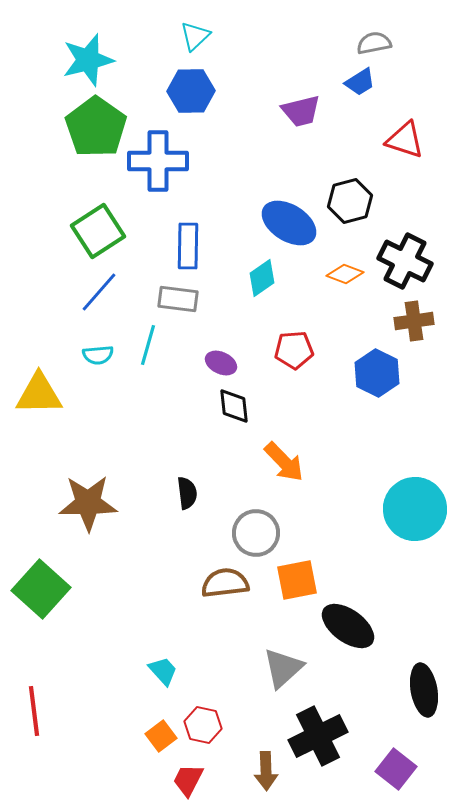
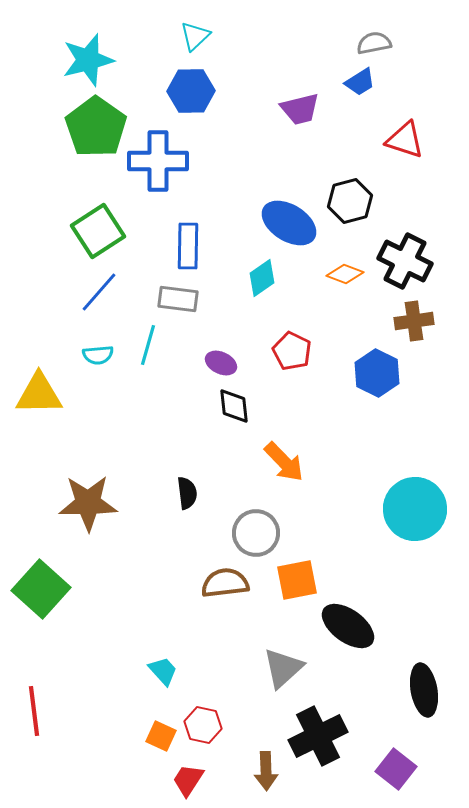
purple trapezoid at (301, 111): moved 1 px left, 2 px up
red pentagon at (294, 350): moved 2 px left, 1 px down; rotated 30 degrees clockwise
orange square at (161, 736): rotated 28 degrees counterclockwise
red trapezoid at (188, 780): rotated 6 degrees clockwise
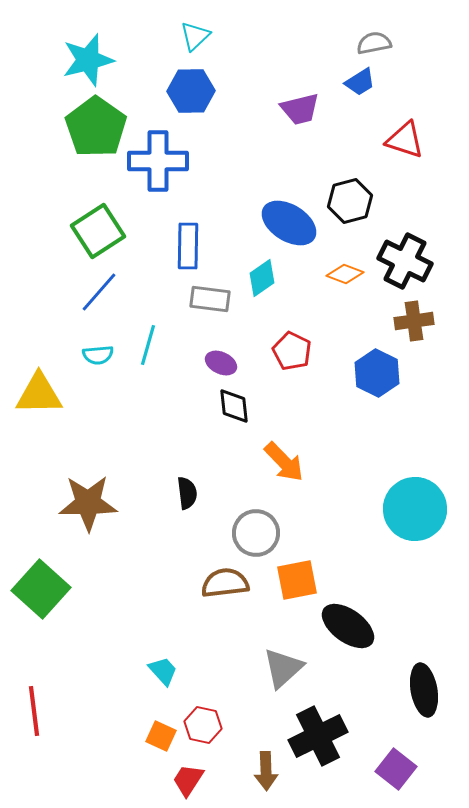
gray rectangle at (178, 299): moved 32 px right
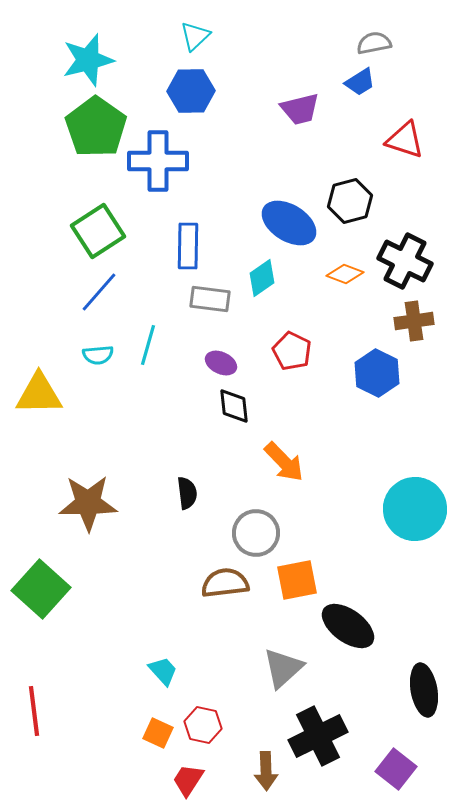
orange square at (161, 736): moved 3 px left, 3 px up
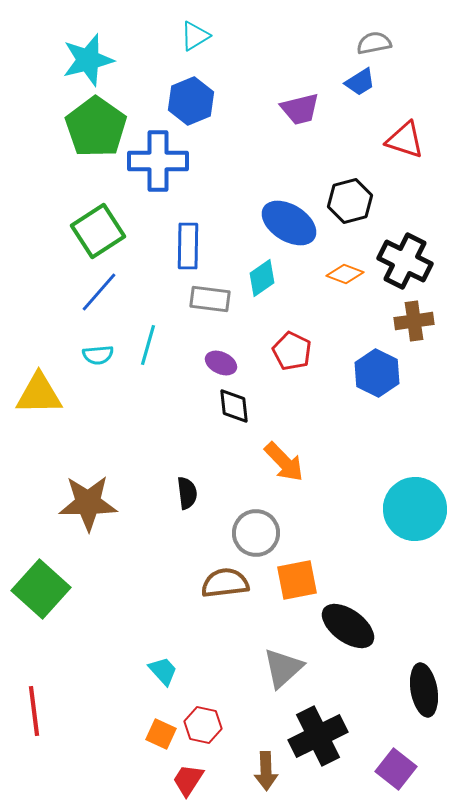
cyan triangle at (195, 36): rotated 12 degrees clockwise
blue hexagon at (191, 91): moved 10 px down; rotated 21 degrees counterclockwise
orange square at (158, 733): moved 3 px right, 1 px down
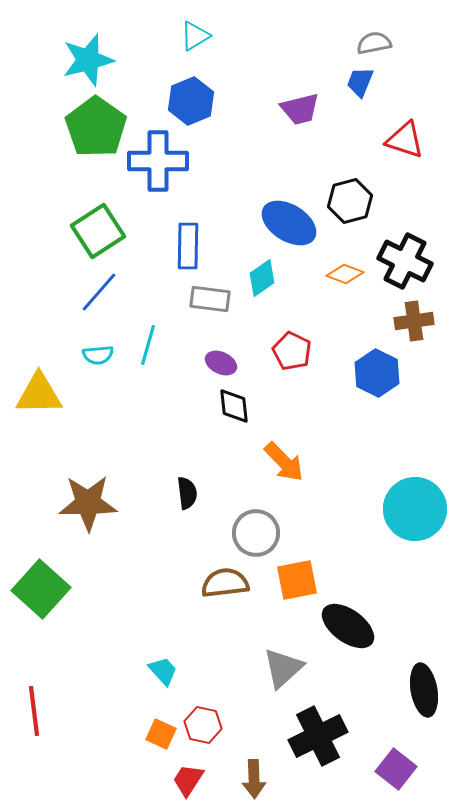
blue trapezoid at (360, 82): rotated 144 degrees clockwise
brown arrow at (266, 771): moved 12 px left, 8 px down
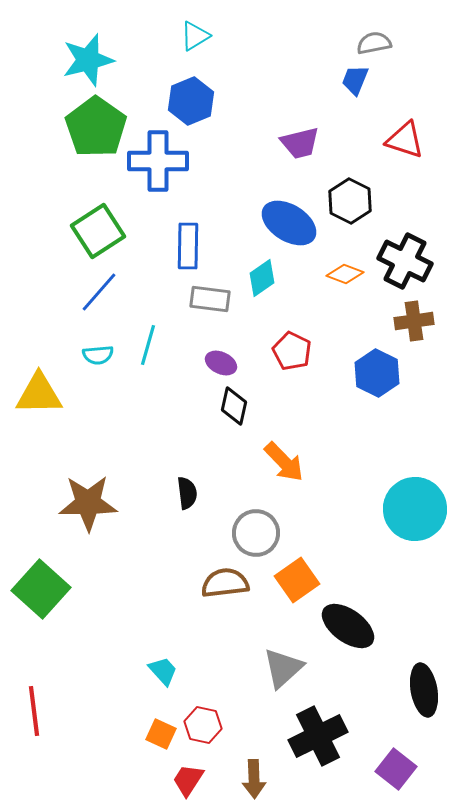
blue trapezoid at (360, 82): moved 5 px left, 2 px up
purple trapezoid at (300, 109): moved 34 px down
black hexagon at (350, 201): rotated 18 degrees counterclockwise
black diamond at (234, 406): rotated 18 degrees clockwise
orange square at (297, 580): rotated 24 degrees counterclockwise
